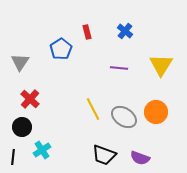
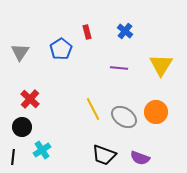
gray triangle: moved 10 px up
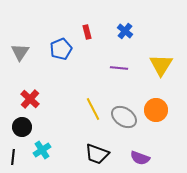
blue pentagon: rotated 10 degrees clockwise
orange circle: moved 2 px up
black trapezoid: moved 7 px left, 1 px up
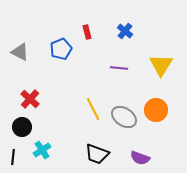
gray triangle: rotated 36 degrees counterclockwise
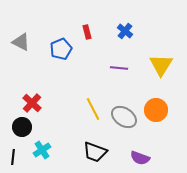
gray triangle: moved 1 px right, 10 px up
red cross: moved 2 px right, 4 px down
black trapezoid: moved 2 px left, 2 px up
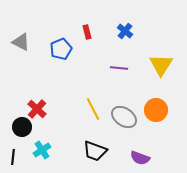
red cross: moved 5 px right, 6 px down
black trapezoid: moved 1 px up
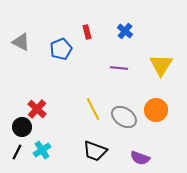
black line: moved 4 px right, 5 px up; rotated 21 degrees clockwise
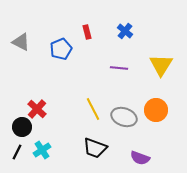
gray ellipse: rotated 15 degrees counterclockwise
black trapezoid: moved 3 px up
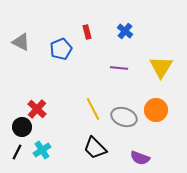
yellow triangle: moved 2 px down
black trapezoid: rotated 25 degrees clockwise
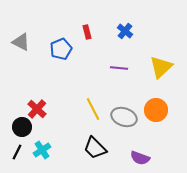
yellow triangle: rotated 15 degrees clockwise
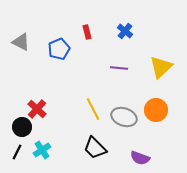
blue pentagon: moved 2 px left
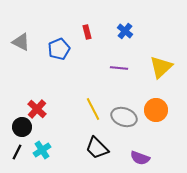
black trapezoid: moved 2 px right
